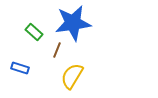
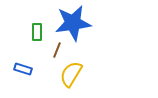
green rectangle: moved 3 px right; rotated 48 degrees clockwise
blue rectangle: moved 3 px right, 1 px down
yellow semicircle: moved 1 px left, 2 px up
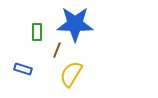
blue star: moved 2 px right, 1 px down; rotated 9 degrees clockwise
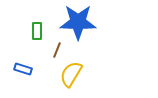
blue star: moved 3 px right, 2 px up
green rectangle: moved 1 px up
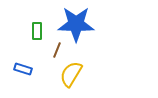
blue star: moved 2 px left, 2 px down
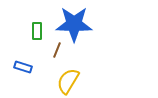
blue star: moved 2 px left
blue rectangle: moved 2 px up
yellow semicircle: moved 3 px left, 7 px down
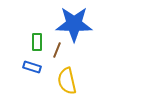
green rectangle: moved 11 px down
blue rectangle: moved 9 px right
yellow semicircle: moved 1 px left; rotated 44 degrees counterclockwise
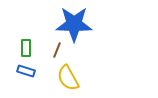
green rectangle: moved 11 px left, 6 px down
blue rectangle: moved 6 px left, 4 px down
yellow semicircle: moved 1 px right, 3 px up; rotated 16 degrees counterclockwise
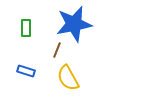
blue star: rotated 12 degrees counterclockwise
green rectangle: moved 20 px up
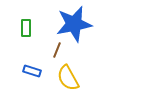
blue rectangle: moved 6 px right
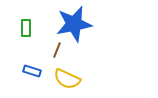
yellow semicircle: moved 1 px left, 1 px down; rotated 36 degrees counterclockwise
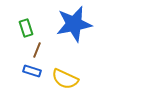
green rectangle: rotated 18 degrees counterclockwise
brown line: moved 20 px left
yellow semicircle: moved 2 px left
